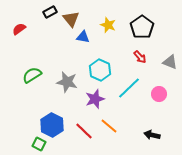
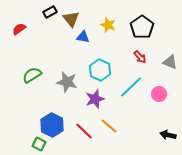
cyan line: moved 2 px right, 1 px up
black arrow: moved 16 px right
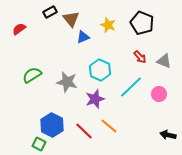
black pentagon: moved 4 px up; rotated 15 degrees counterclockwise
blue triangle: rotated 32 degrees counterclockwise
gray triangle: moved 6 px left, 1 px up
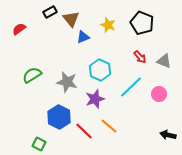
blue hexagon: moved 7 px right, 8 px up
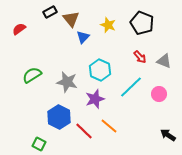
blue triangle: rotated 24 degrees counterclockwise
black arrow: rotated 21 degrees clockwise
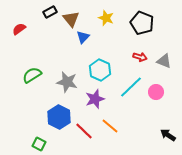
yellow star: moved 2 px left, 7 px up
red arrow: rotated 32 degrees counterclockwise
pink circle: moved 3 px left, 2 px up
orange line: moved 1 px right
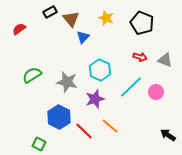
gray triangle: moved 1 px right, 1 px up
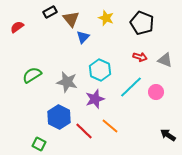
red semicircle: moved 2 px left, 2 px up
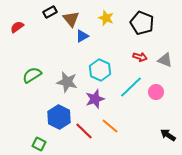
blue triangle: moved 1 px left, 1 px up; rotated 16 degrees clockwise
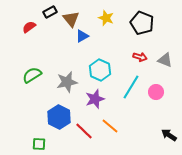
red semicircle: moved 12 px right
gray star: rotated 25 degrees counterclockwise
cyan line: rotated 15 degrees counterclockwise
black arrow: moved 1 px right
green square: rotated 24 degrees counterclockwise
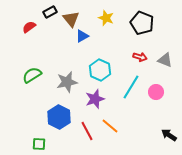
red line: moved 3 px right; rotated 18 degrees clockwise
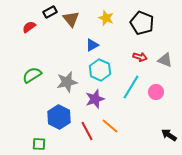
blue triangle: moved 10 px right, 9 px down
